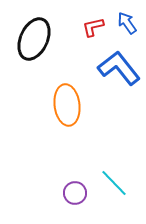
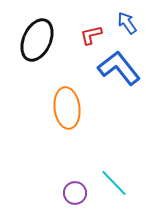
red L-shape: moved 2 px left, 8 px down
black ellipse: moved 3 px right, 1 px down
orange ellipse: moved 3 px down
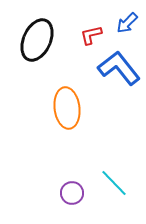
blue arrow: rotated 100 degrees counterclockwise
purple circle: moved 3 px left
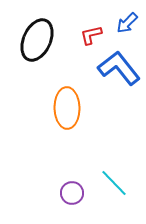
orange ellipse: rotated 6 degrees clockwise
